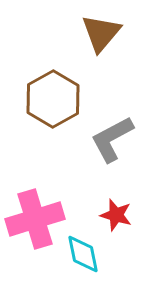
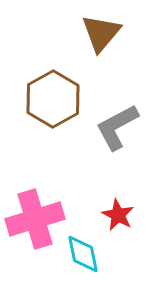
gray L-shape: moved 5 px right, 12 px up
red star: moved 2 px right; rotated 12 degrees clockwise
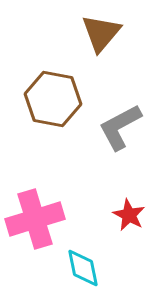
brown hexagon: rotated 20 degrees counterclockwise
gray L-shape: moved 3 px right
red star: moved 11 px right
cyan diamond: moved 14 px down
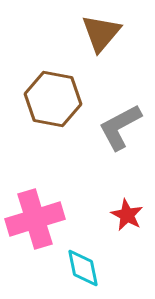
red star: moved 2 px left
